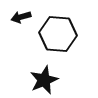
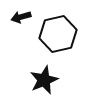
black hexagon: rotated 18 degrees counterclockwise
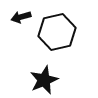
black hexagon: moved 1 px left, 2 px up
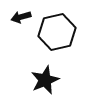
black star: moved 1 px right
